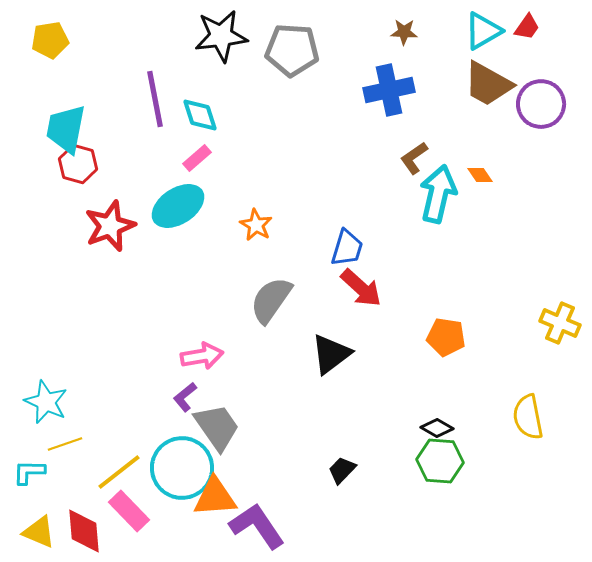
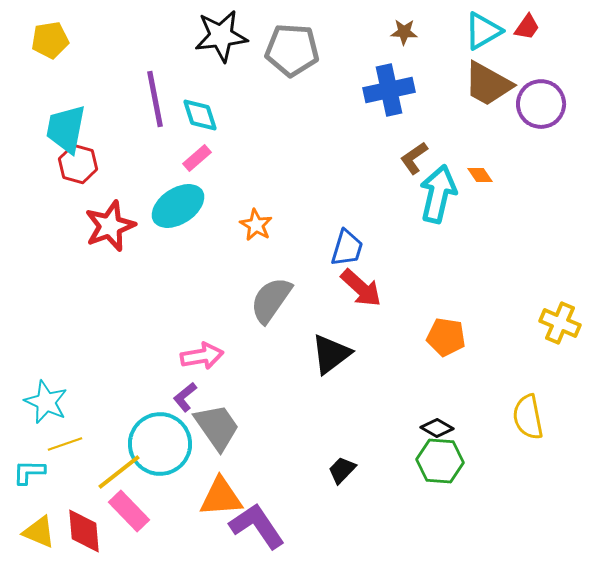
cyan circle at (182, 468): moved 22 px left, 24 px up
orange triangle at (215, 497): moved 6 px right
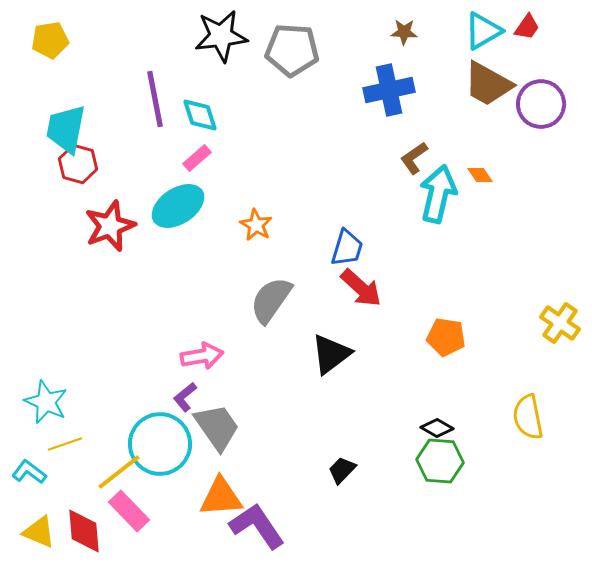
yellow cross at (560, 323): rotated 12 degrees clockwise
cyan L-shape at (29, 472): rotated 36 degrees clockwise
